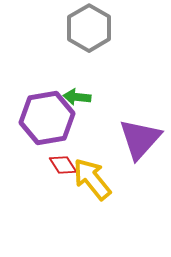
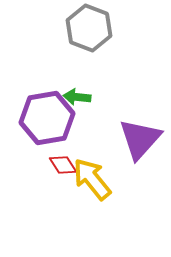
gray hexagon: rotated 9 degrees counterclockwise
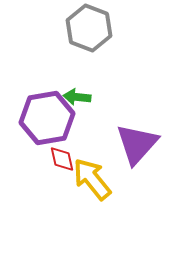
purple triangle: moved 3 px left, 5 px down
red diamond: moved 1 px left, 6 px up; rotated 20 degrees clockwise
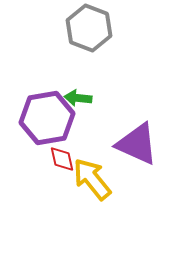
green arrow: moved 1 px right, 1 px down
purple triangle: rotated 48 degrees counterclockwise
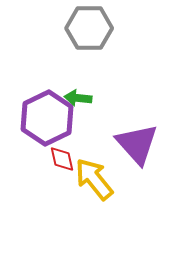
gray hexagon: rotated 21 degrees counterclockwise
purple hexagon: rotated 16 degrees counterclockwise
purple triangle: rotated 24 degrees clockwise
yellow arrow: moved 2 px right
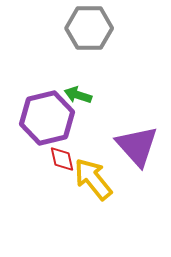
green arrow: moved 3 px up; rotated 12 degrees clockwise
purple hexagon: rotated 12 degrees clockwise
purple triangle: moved 2 px down
yellow arrow: moved 1 px left
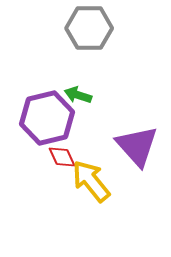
red diamond: moved 2 px up; rotated 12 degrees counterclockwise
yellow arrow: moved 2 px left, 2 px down
